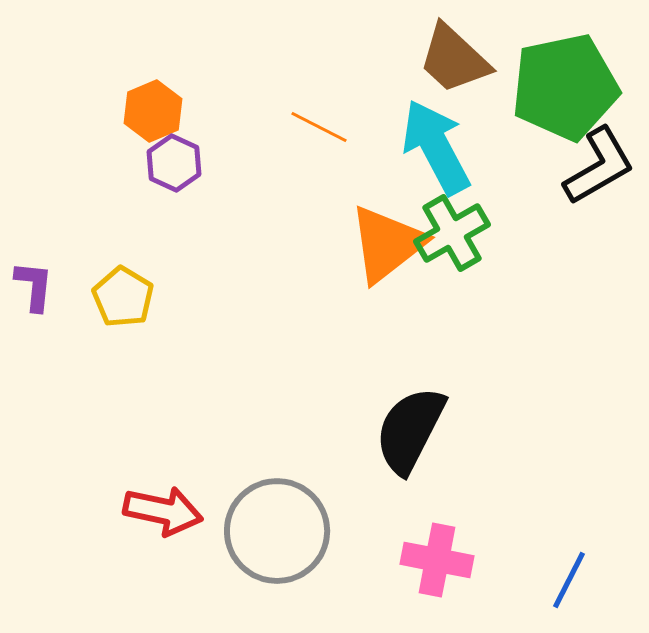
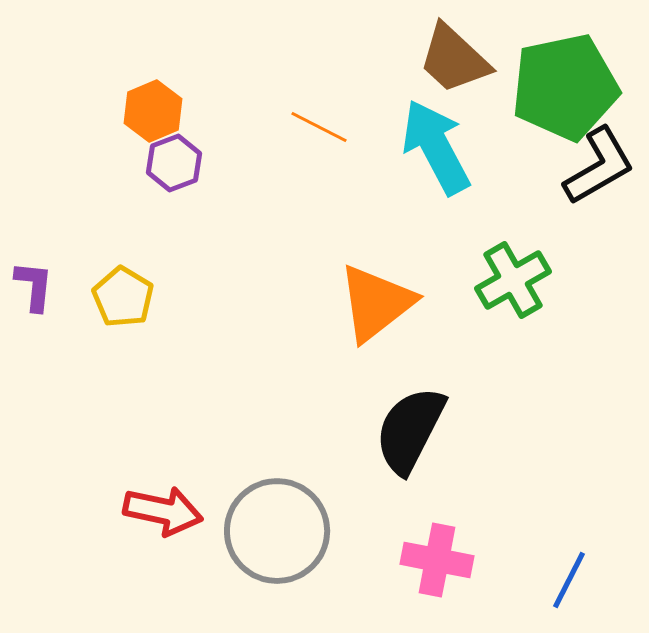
purple hexagon: rotated 14 degrees clockwise
green cross: moved 61 px right, 47 px down
orange triangle: moved 11 px left, 59 px down
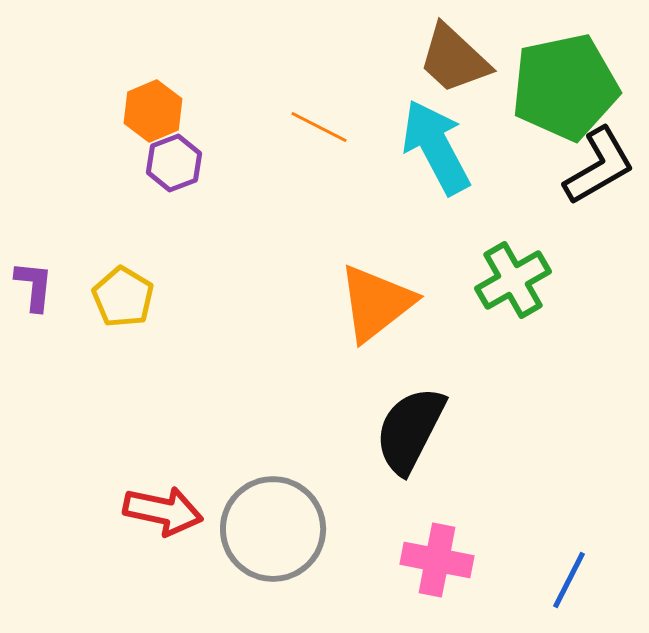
gray circle: moved 4 px left, 2 px up
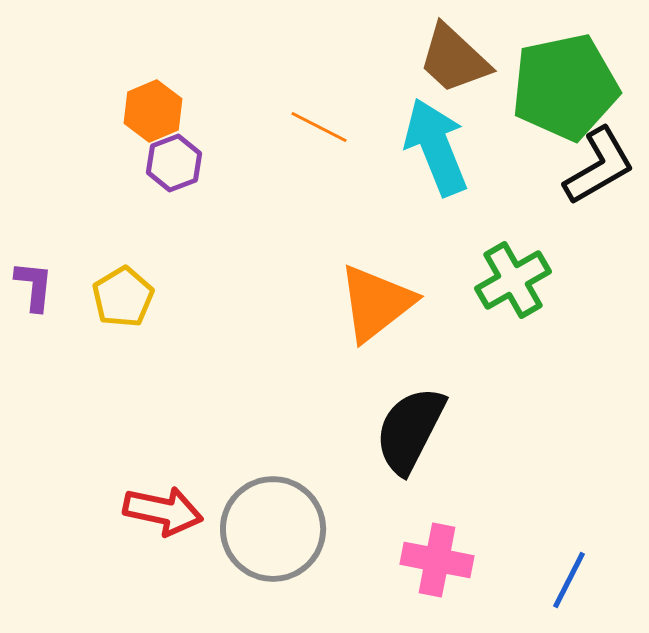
cyan arrow: rotated 6 degrees clockwise
yellow pentagon: rotated 10 degrees clockwise
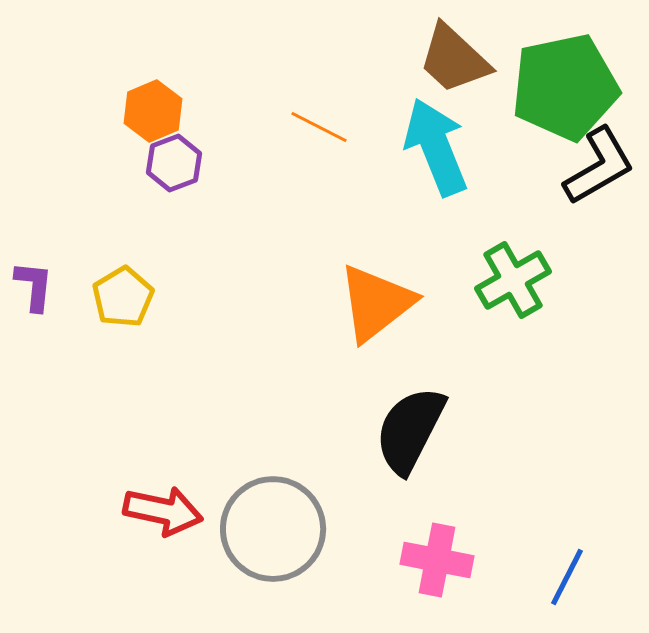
blue line: moved 2 px left, 3 px up
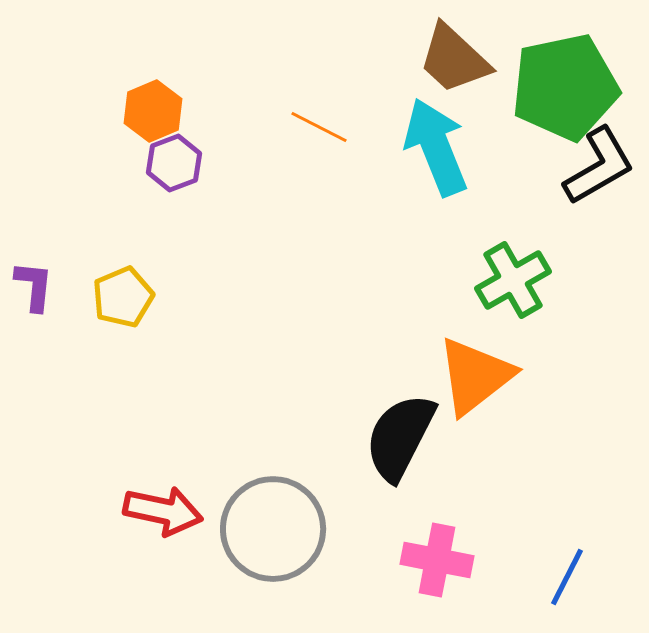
yellow pentagon: rotated 8 degrees clockwise
orange triangle: moved 99 px right, 73 px down
black semicircle: moved 10 px left, 7 px down
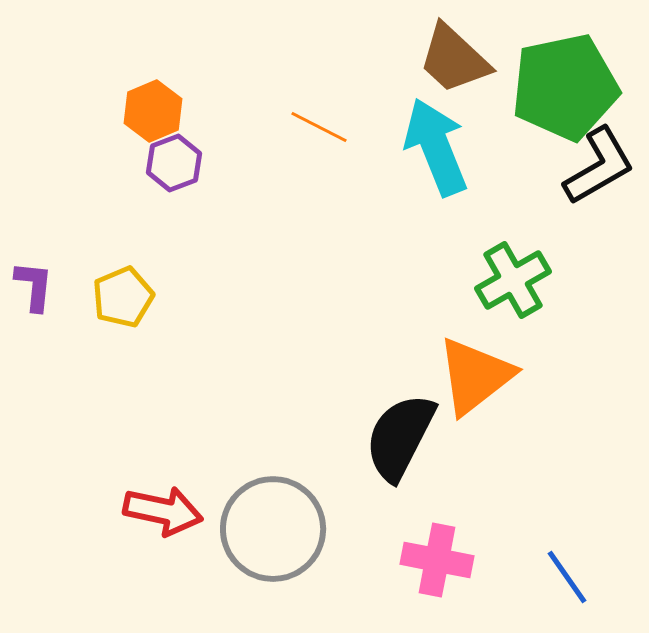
blue line: rotated 62 degrees counterclockwise
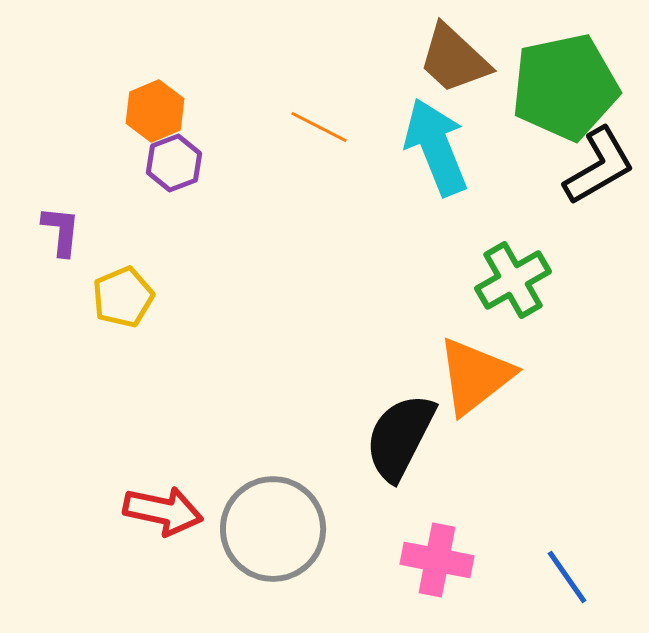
orange hexagon: moved 2 px right
purple L-shape: moved 27 px right, 55 px up
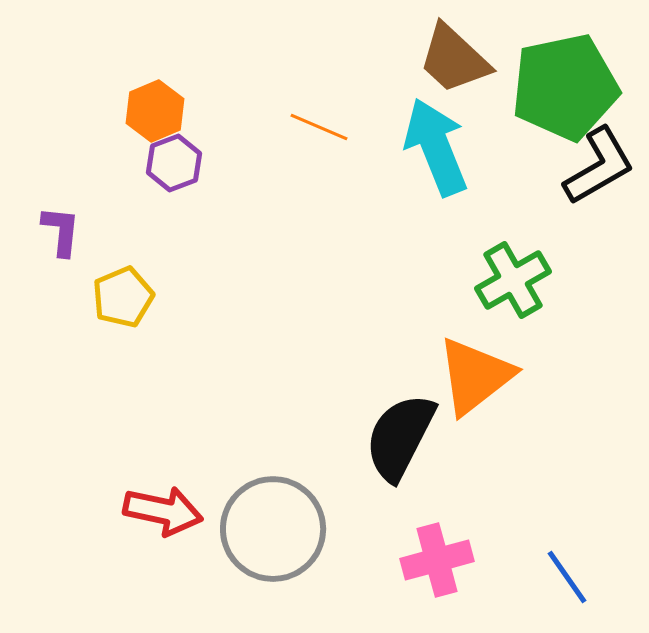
orange line: rotated 4 degrees counterclockwise
pink cross: rotated 26 degrees counterclockwise
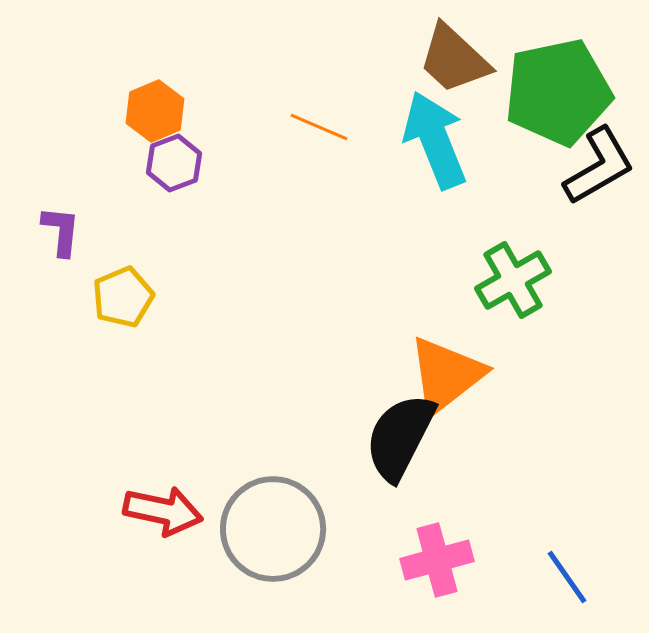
green pentagon: moved 7 px left, 5 px down
cyan arrow: moved 1 px left, 7 px up
orange triangle: moved 29 px left, 1 px up
